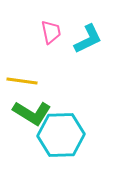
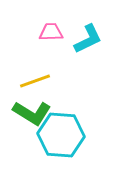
pink trapezoid: rotated 80 degrees counterclockwise
yellow line: moved 13 px right; rotated 28 degrees counterclockwise
cyan hexagon: rotated 6 degrees clockwise
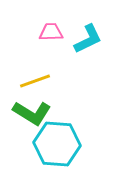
cyan hexagon: moved 4 px left, 9 px down
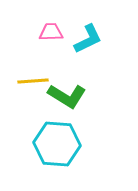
yellow line: moved 2 px left; rotated 16 degrees clockwise
green L-shape: moved 35 px right, 17 px up
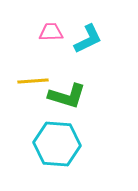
green L-shape: rotated 15 degrees counterclockwise
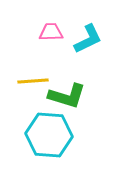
cyan hexagon: moved 8 px left, 9 px up
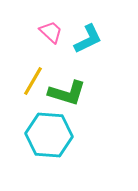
pink trapezoid: rotated 45 degrees clockwise
yellow line: rotated 56 degrees counterclockwise
green L-shape: moved 3 px up
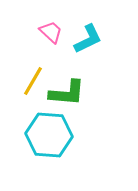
green L-shape: rotated 12 degrees counterclockwise
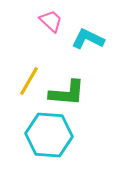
pink trapezoid: moved 11 px up
cyan L-shape: rotated 128 degrees counterclockwise
yellow line: moved 4 px left
